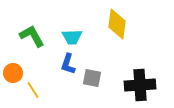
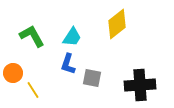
yellow diamond: rotated 44 degrees clockwise
cyan trapezoid: rotated 55 degrees counterclockwise
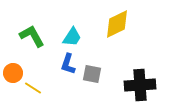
yellow diamond: rotated 12 degrees clockwise
gray square: moved 4 px up
yellow line: moved 2 px up; rotated 24 degrees counterclockwise
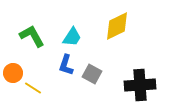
yellow diamond: moved 2 px down
blue L-shape: moved 2 px left, 1 px down
gray square: rotated 18 degrees clockwise
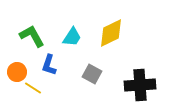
yellow diamond: moved 6 px left, 7 px down
blue L-shape: moved 17 px left
orange circle: moved 4 px right, 1 px up
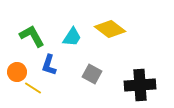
yellow diamond: moved 1 px left, 4 px up; rotated 64 degrees clockwise
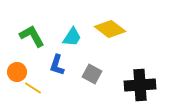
blue L-shape: moved 8 px right
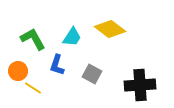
green L-shape: moved 1 px right, 3 px down
orange circle: moved 1 px right, 1 px up
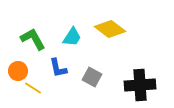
blue L-shape: moved 1 px right, 3 px down; rotated 30 degrees counterclockwise
gray square: moved 3 px down
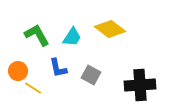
green L-shape: moved 4 px right, 4 px up
gray square: moved 1 px left, 2 px up
